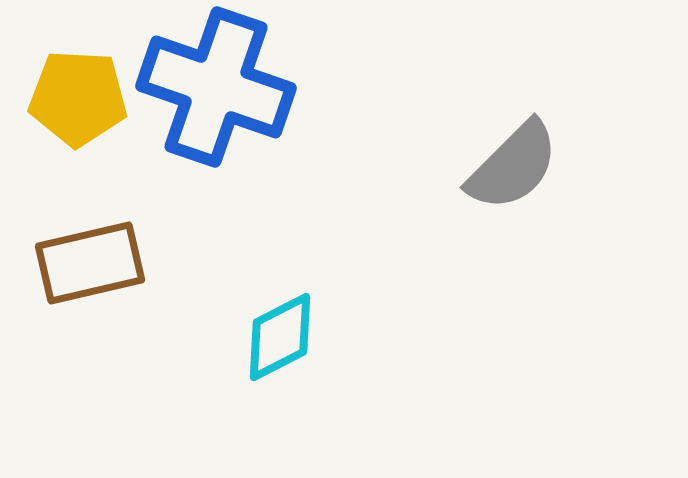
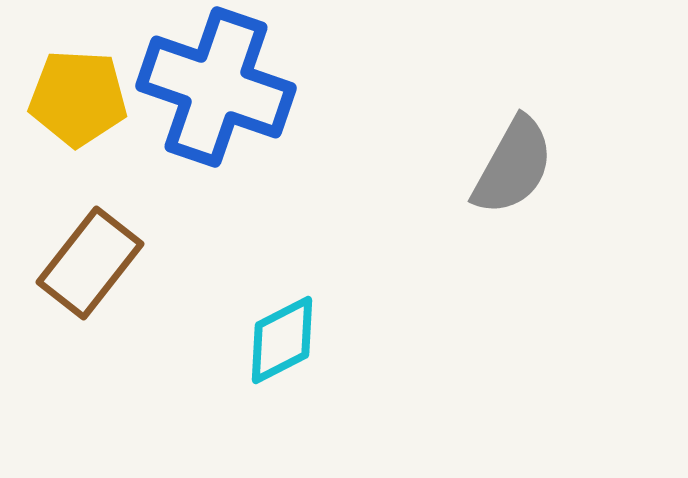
gray semicircle: rotated 16 degrees counterclockwise
brown rectangle: rotated 39 degrees counterclockwise
cyan diamond: moved 2 px right, 3 px down
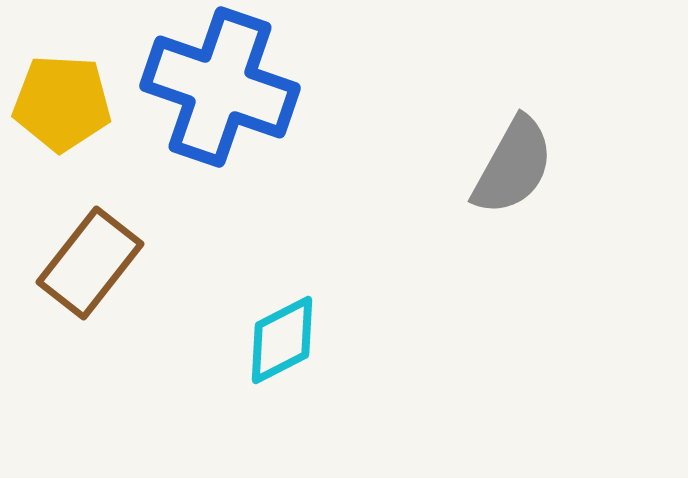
blue cross: moved 4 px right
yellow pentagon: moved 16 px left, 5 px down
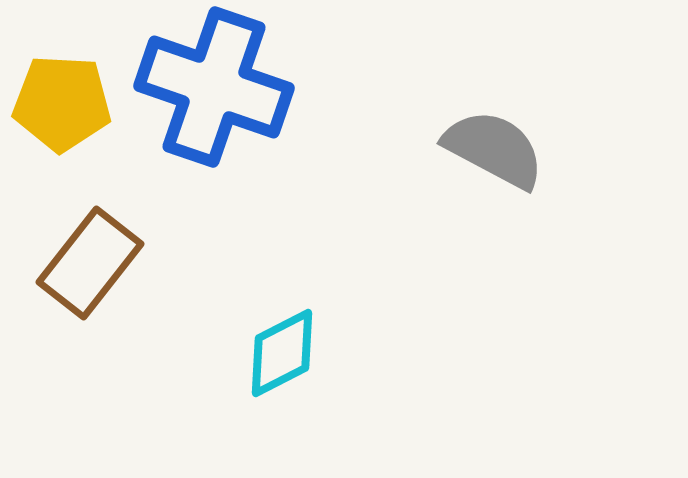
blue cross: moved 6 px left
gray semicircle: moved 19 px left, 17 px up; rotated 91 degrees counterclockwise
cyan diamond: moved 13 px down
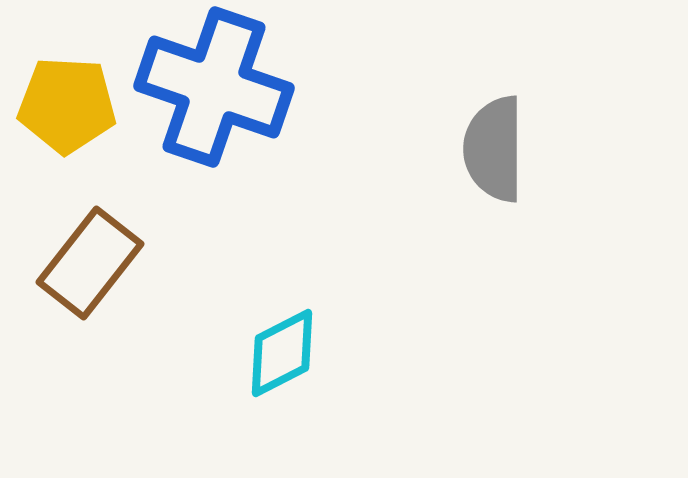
yellow pentagon: moved 5 px right, 2 px down
gray semicircle: rotated 118 degrees counterclockwise
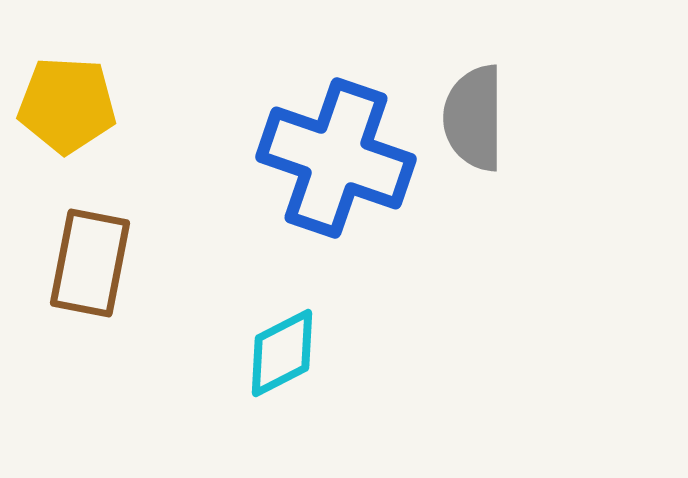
blue cross: moved 122 px right, 71 px down
gray semicircle: moved 20 px left, 31 px up
brown rectangle: rotated 27 degrees counterclockwise
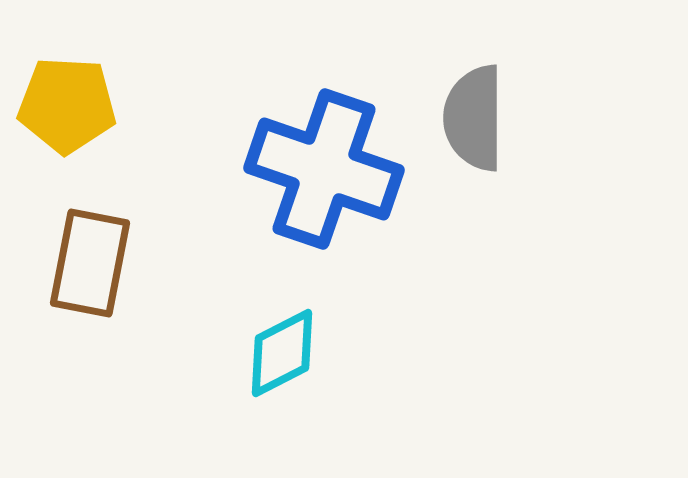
blue cross: moved 12 px left, 11 px down
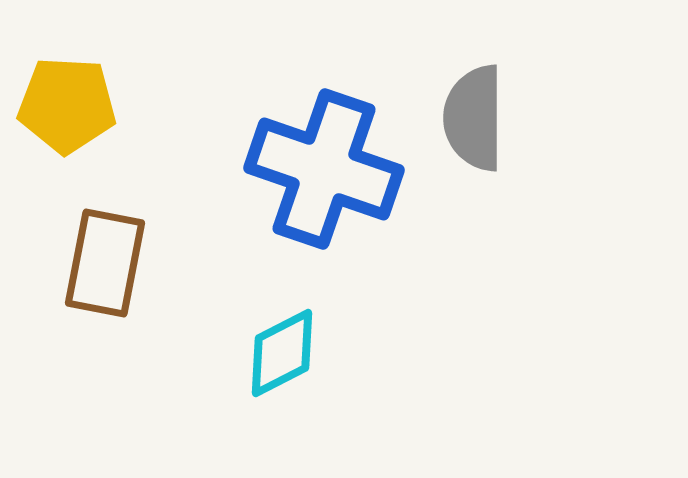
brown rectangle: moved 15 px right
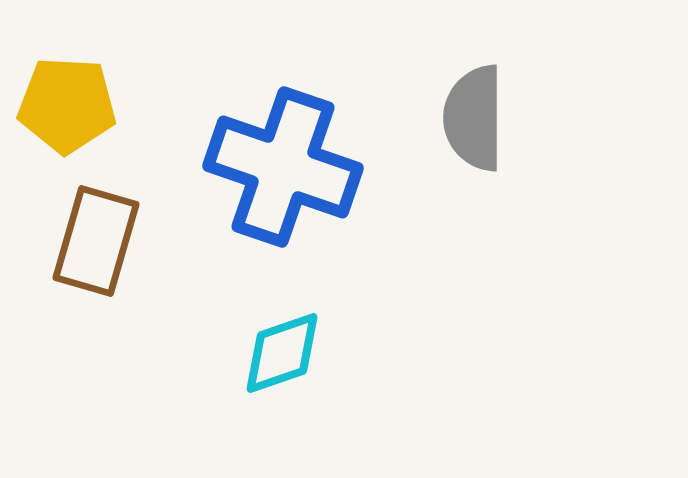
blue cross: moved 41 px left, 2 px up
brown rectangle: moved 9 px left, 22 px up; rotated 5 degrees clockwise
cyan diamond: rotated 8 degrees clockwise
